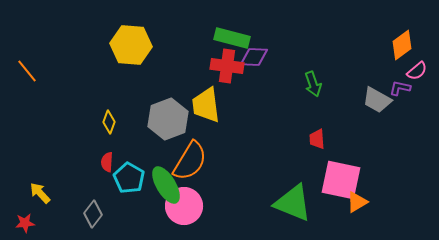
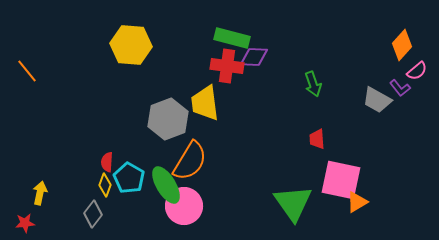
orange diamond: rotated 12 degrees counterclockwise
purple L-shape: rotated 140 degrees counterclockwise
yellow trapezoid: moved 1 px left, 2 px up
yellow diamond: moved 4 px left, 63 px down
yellow arrow: rotated 55 degrees clockwise
green triangle: rotated 33 degrees clockwise
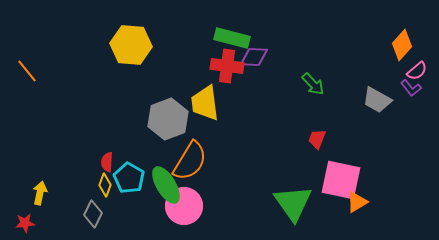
green arrow: rotated 25 degrees counterclockwise
purple L-shape: moved 11 px right
red trapezoid: rotated 25 degrees clockwise
gray diamond: rotated 12 degrees counterclockwise
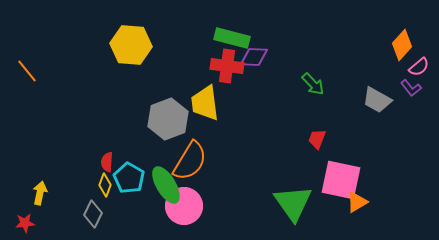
pink semicircle: moved 2 px right, 4 px up
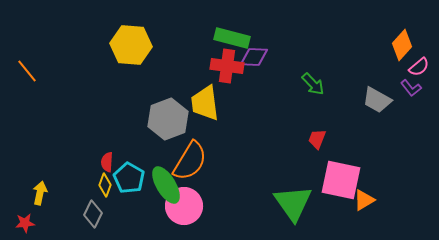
orange triangle: moved 7 px right, 2 px up
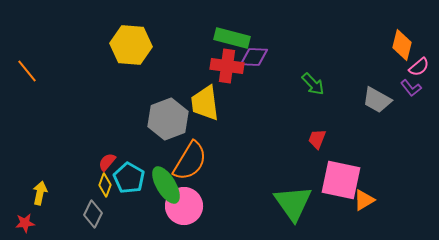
orange diamond: rotated 28 degrees counterclockwise
red semicircle: rotated 36 degrees clockwise
